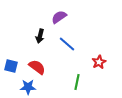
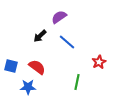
black arrow: rotated 32 degrees clockwise
blue line: moved 2 px up
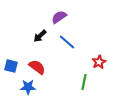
green line: moved 7 px right
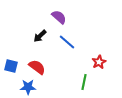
purple semicircle: rotated 77 degrees clockwise
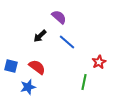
blue star: rotated 14 degrees counterclockwise
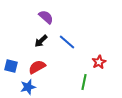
purple semicircle: moved 13 px left
black arrow: moved 1 px right, 5 px down
red semicircle: rotated 66 degrees counterclockwise
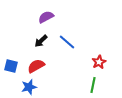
purple semicircle: rotated 70 degrees counterclockwise
red semicircle: moved 1 px left, 1 px up
green line: moved 9 px right, 3 px down
blue star: moved 1 px right
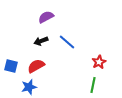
black arrow: rotated 24 degrees clockwise
